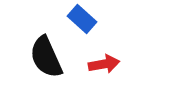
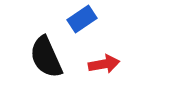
blue rectangle: rotated 76 degrees counterclockwise
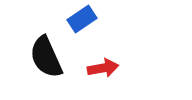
red arrow: moved 1 px left, 4 px down
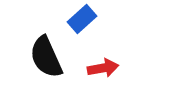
blue rectangle: rotated 8 degrees counterclockwise
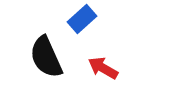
red arrow: rotated 140 degrees counterclockwise
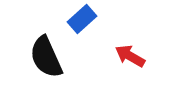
red arrow: moved 27 px right, 12 px up
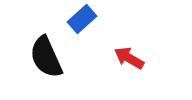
red arrow: moved 1 px left, 2 px down
